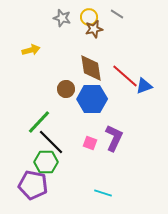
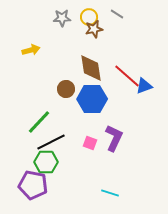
gray star: rotated 18 degrees counterclockwise
red line: moved 2 px right
black line: rotated 72 degrees counterclockwise
cyan line: moved 7 px right
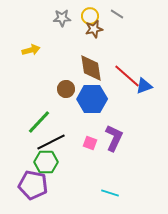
yellow circle: moved 1 px right, 1 px up
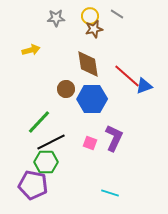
gray star: moved 6 px left
brown diamond: moved 3 px left, 4 px up
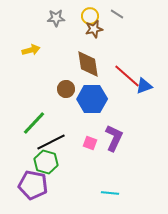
green line: moved 5 px left, 1 px down
green hexagon: rotated 15 degrees clockwise
cyan line: rotated 12 degrees counterclockwise
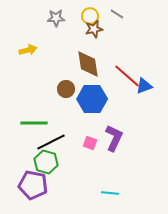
yellow arrow: moved 3 px left
green line: rotated 48 degrees clockwise
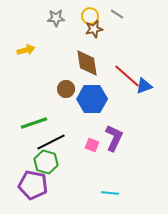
yellow arrow: moved 2 px left
brown diamond: moved 1 px left, 1 px up
green line: rotated 20 degrees counterclockwise
pink square: moved 2 px right, 2 px down
